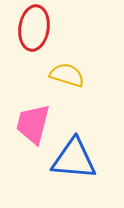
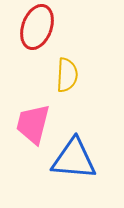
red ellipse: moved 3 px right, 1 px up; rotated 12 degrees clockwise
yellow semicircle: rotated 76 degrees clockwise
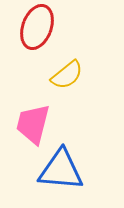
yellow semicircle: rotated 48 degrees clockwise
blue triangle: moved 13 px left, 11 px down
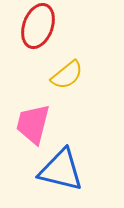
red ellipse: moved 1 px right, 1 px up
blue triangle: rotated 9 degrees clockwise
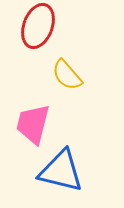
yellow semicircle: rotated 88 degrees clockwise
blue triangle: moved 1 px down
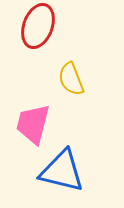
yellow semicircle: moved 4 px right, 4 px down; rotated 20 degrees clockwise
blue triangle: moved 1 px right
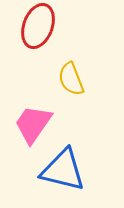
pink trapezoid: rotated 21 degrees clockwise
blue triangle: moved 1 px right, 1 px up
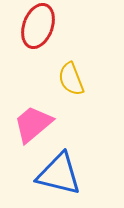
pink trapezoid: rotated 15 degrees clockwise
blue triangle: moved 4 px left, 4 px down
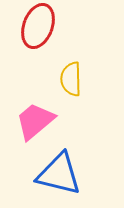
yellow semicircle: rotated 20 degrees clockwise
pink trapezoid: moved 2 px right, 3 px up
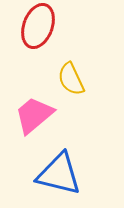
yellow semicircle: rotated 24 degrees counterclockwise
pink trapezoid: moved 1 px left, 6 px up
